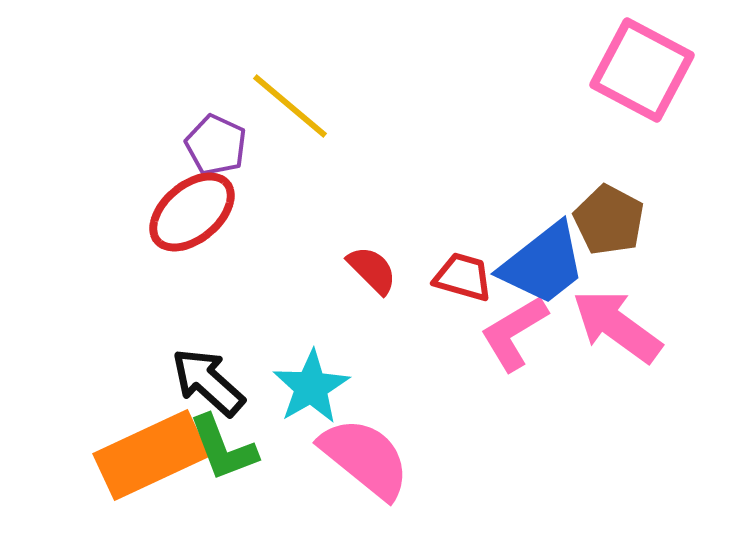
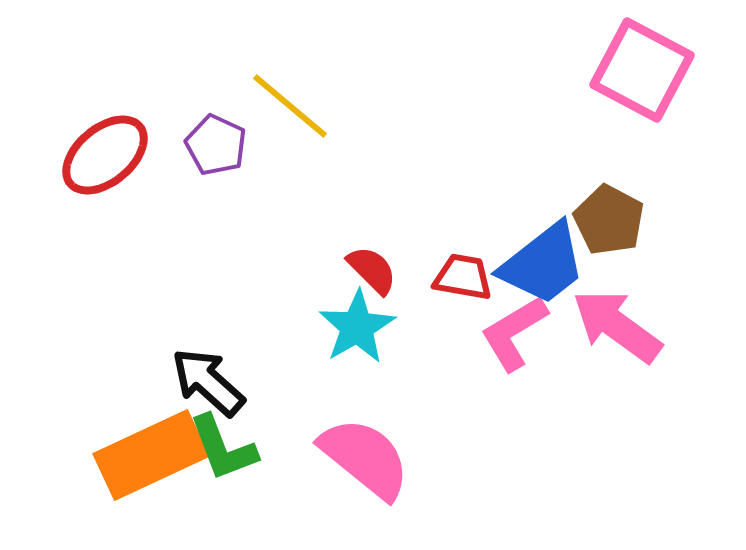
red ellipse: moved 87 px left, 57 px up
red trapezoid: rotated 6 degrees counterclockwise
cyan star: moved 46 px right, 60 px up
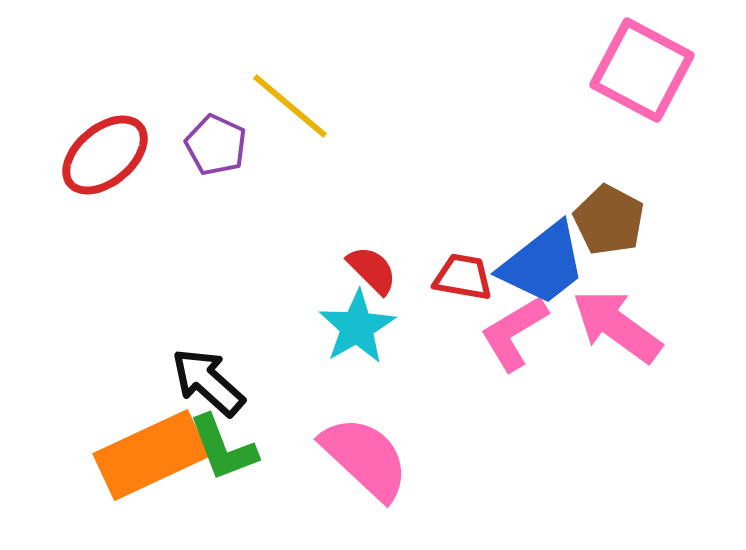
pink semicircle: rotated 4 degrees clockwise
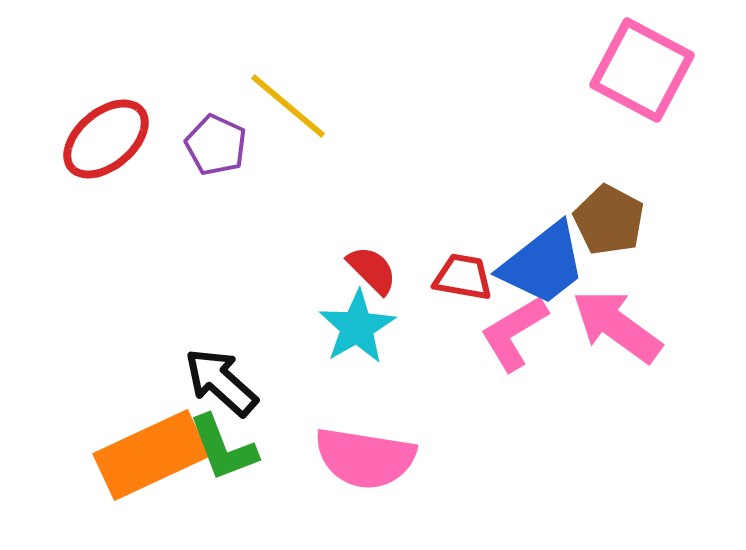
yellow line: moved 2 px left
red ellipse: moved 1 px right, 16 px up
black arrow: moved 13 px right
pink semicircle: rotated 146 degrees clockwise
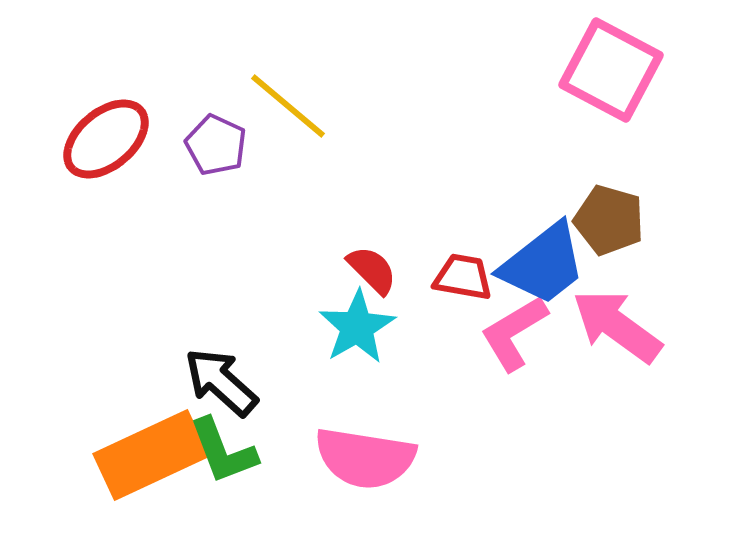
pink square: moved 31 px left
brown pentagon: rotated 12 degrees counterclockwise
green L-shape: moved 3 px down
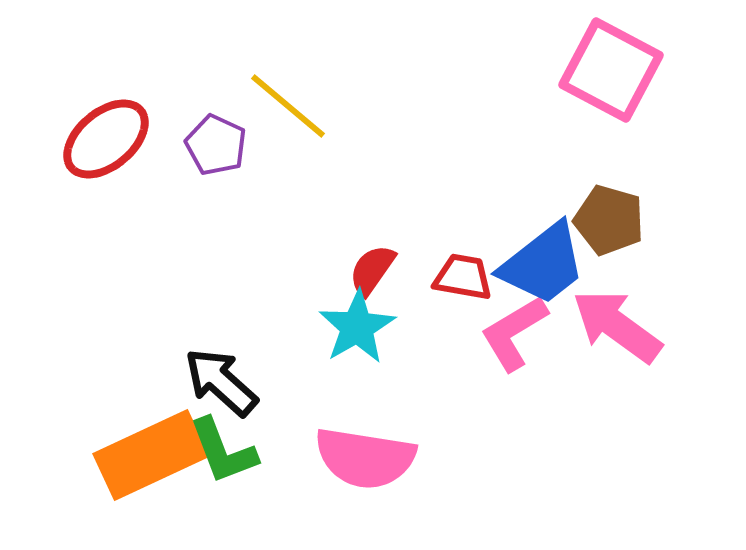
red semicircle: rotated 100 degrees counterclockwise
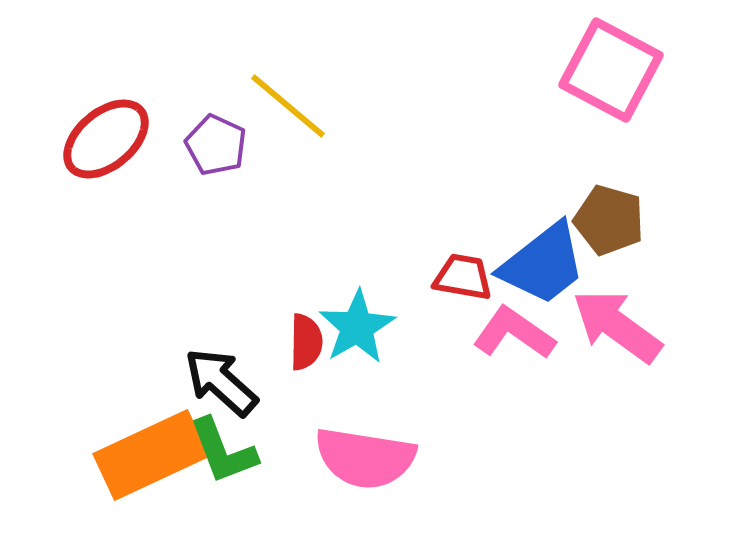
red semicircle: moved 66 px left, 72 px down; rotated 146 degrees clockwise
pink L-shape: rotated 66 degrees clockwise
